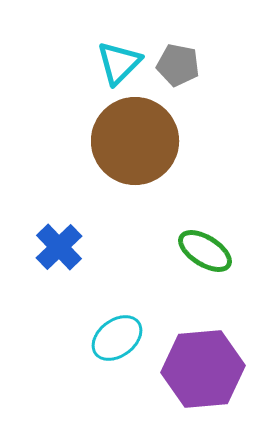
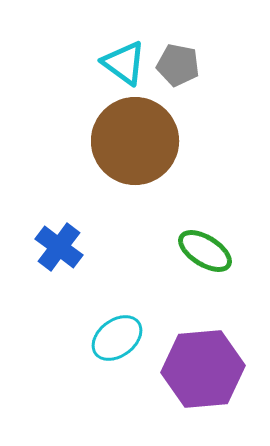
cyan triangle: moved 5 px right; rotated 39 degrees counterclockwise
blue cross: rotated 9 degrees counterclockwise
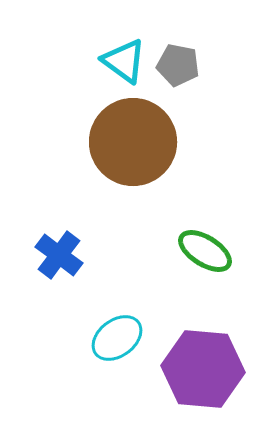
cyan triangle: moved 2 px up
brown circle: moved 2 px left, 1 px down
blue cross: moved 8 px down
purple hexagon: rotated 10 degrees clockwise
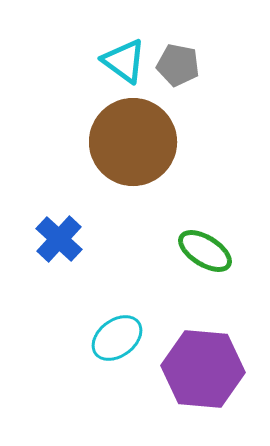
blue cross: moved 16 px up; rotated 6 degrees clockwise
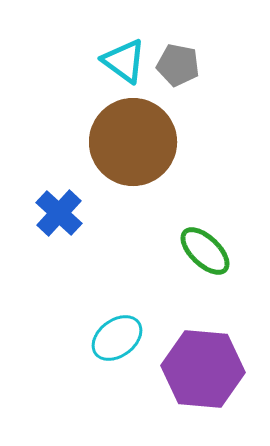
blue cross: moved 26 px up
green ellipse: rotated 12 degrees clockwise
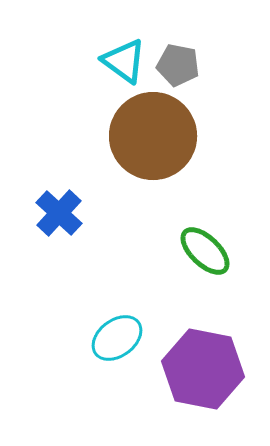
brown circle: moved 20 px right, 6 px up
purple hexagon: rotated 6 degrees clockwise
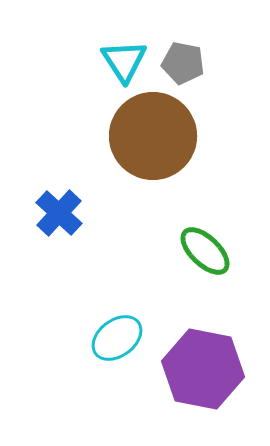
cyan triangle: rotated 21 degrees clockwise
gray pentagon: moved 5 px right, 2 px up
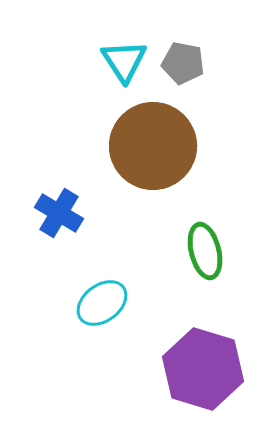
brown circle: moved 10 px down
blue cross: rotated 12 degrees counterclockwise
green ellipse: rotated 32 degrees clockwise
cyan ellipse: moved 15 px left, 35 px up
purple hexagon: rotated 6 degrees clockwise
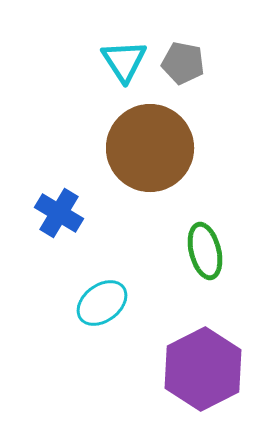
brown circle: moved 3 px left, 2 px down
purple hexagon: rotated 16 degrees clockwise
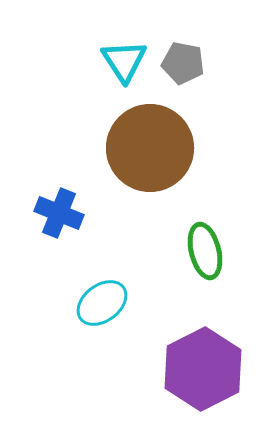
blue cross: rotated 9 degrees counterclockwise
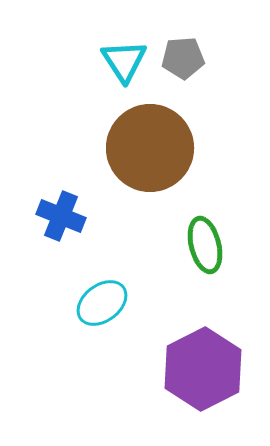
gray pentagon: moved 5 px up; rotated 15 degrees counterclockwise
blue cross: moved 2 px right, 3 px down
green ellipse: moved 6 px up
